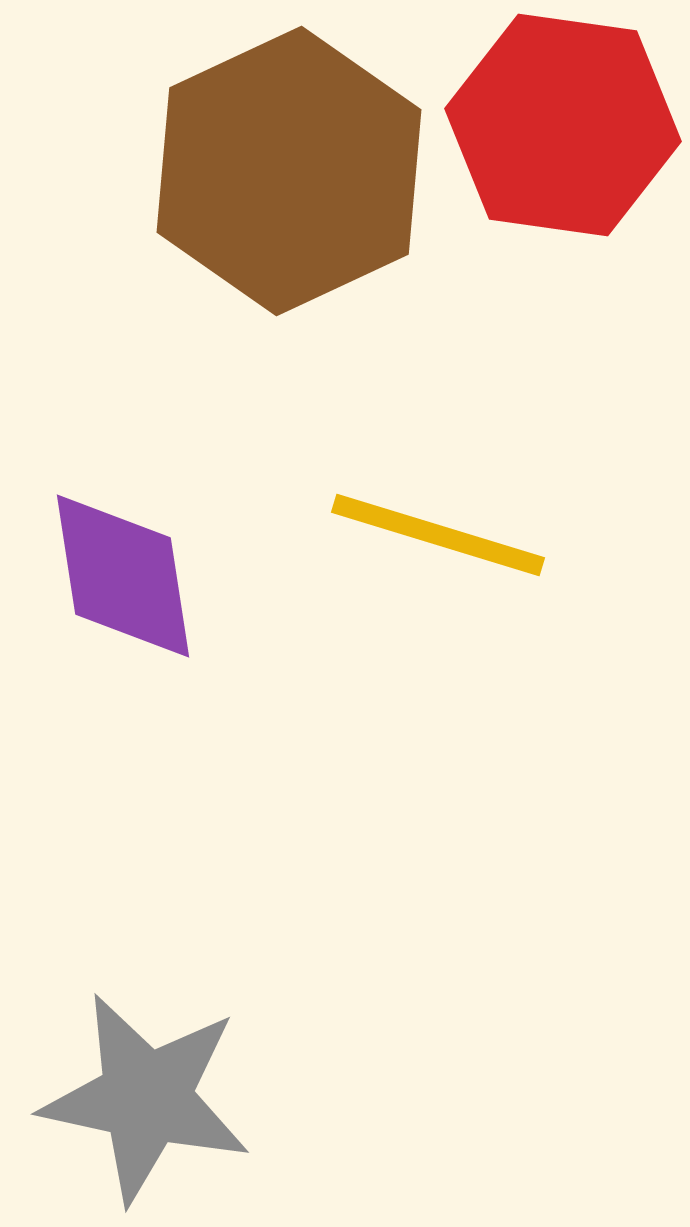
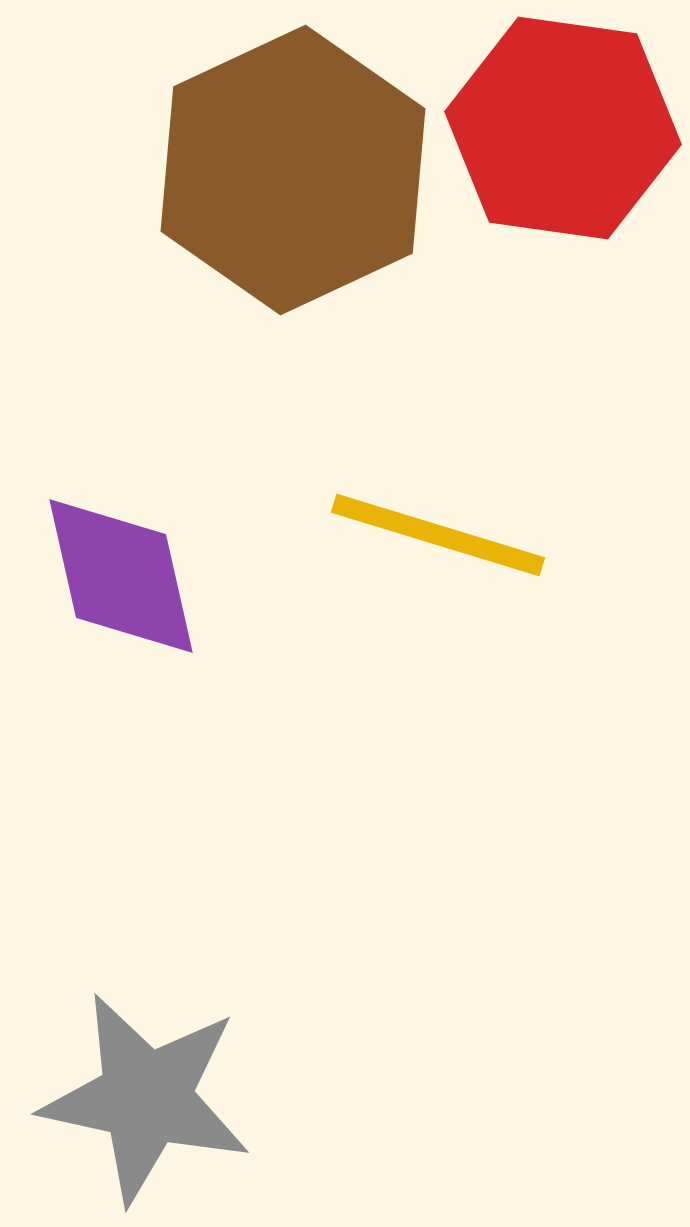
red hexagon: moved 3 px down
brown hexagon: moved 4 px right, 1 px up
purple diamond: moved 2 px left; rotated 4 degrees counterclockwise
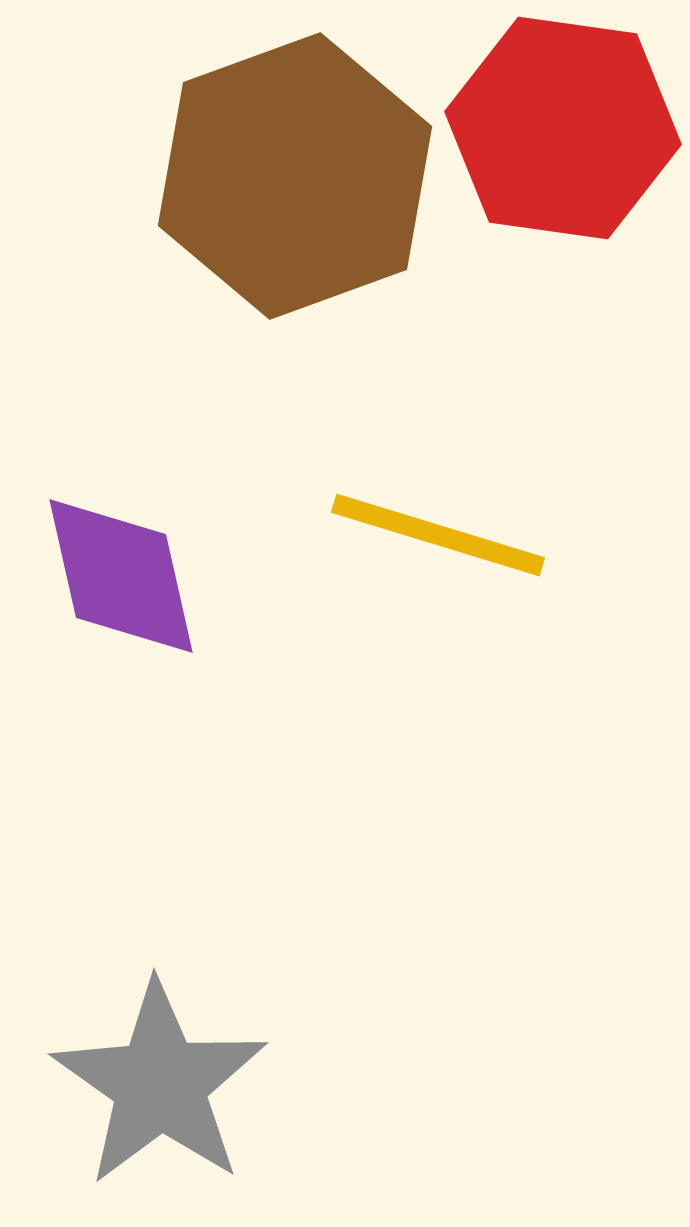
brown hexagon: moved 2 px right, 6 px down; rotated 5 degrees clockwise
gray star: moved 14 px right, 14 px up; rotated 23 degrees clockwise
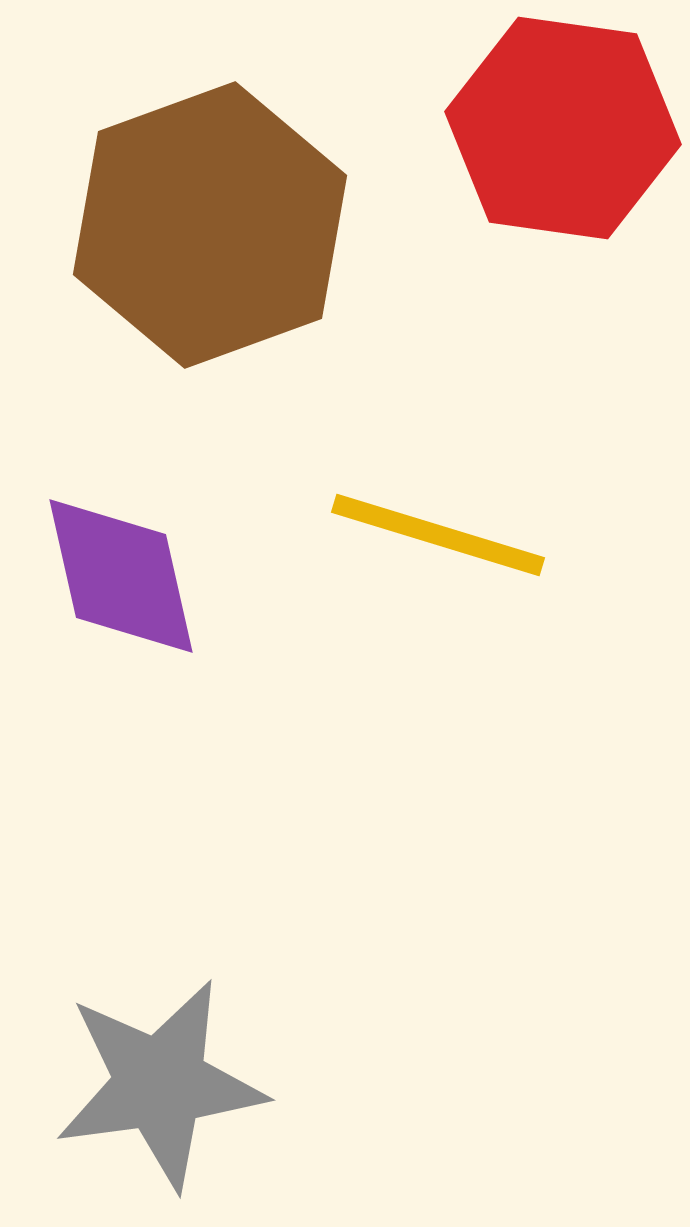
brown hexagon: moved 85 px left, 49 px down
gray star: rotated 29 degrees clockwise
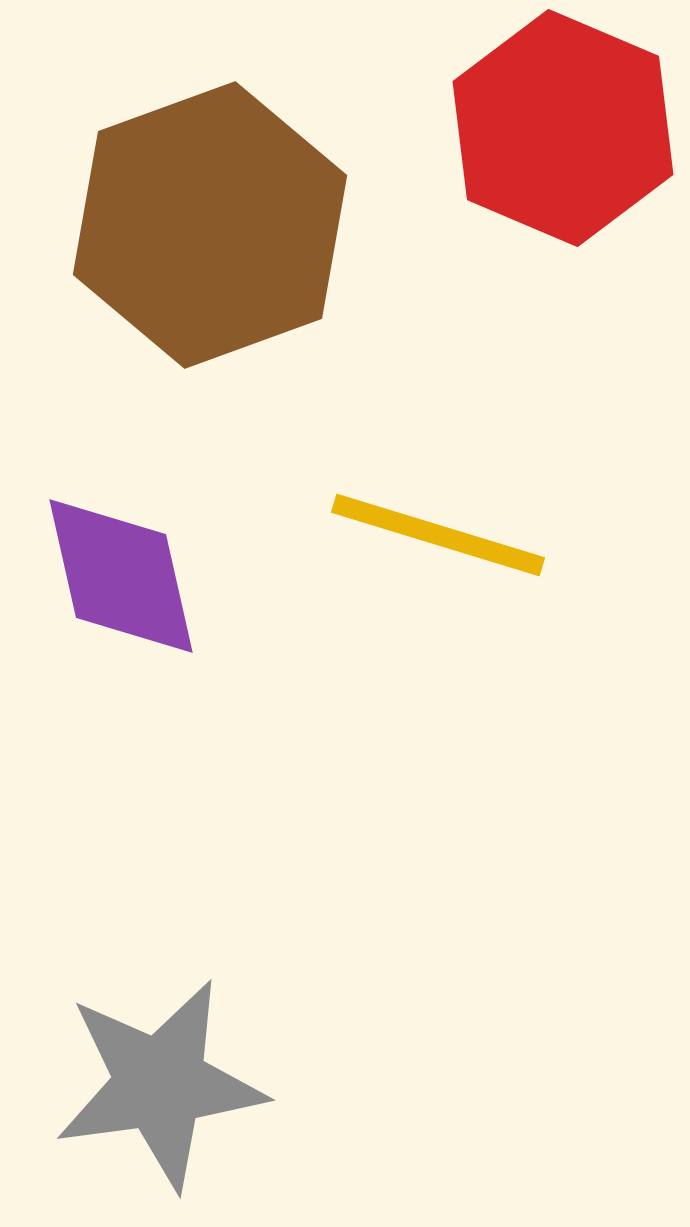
red hexagon: rotated 15 degrees clockwise
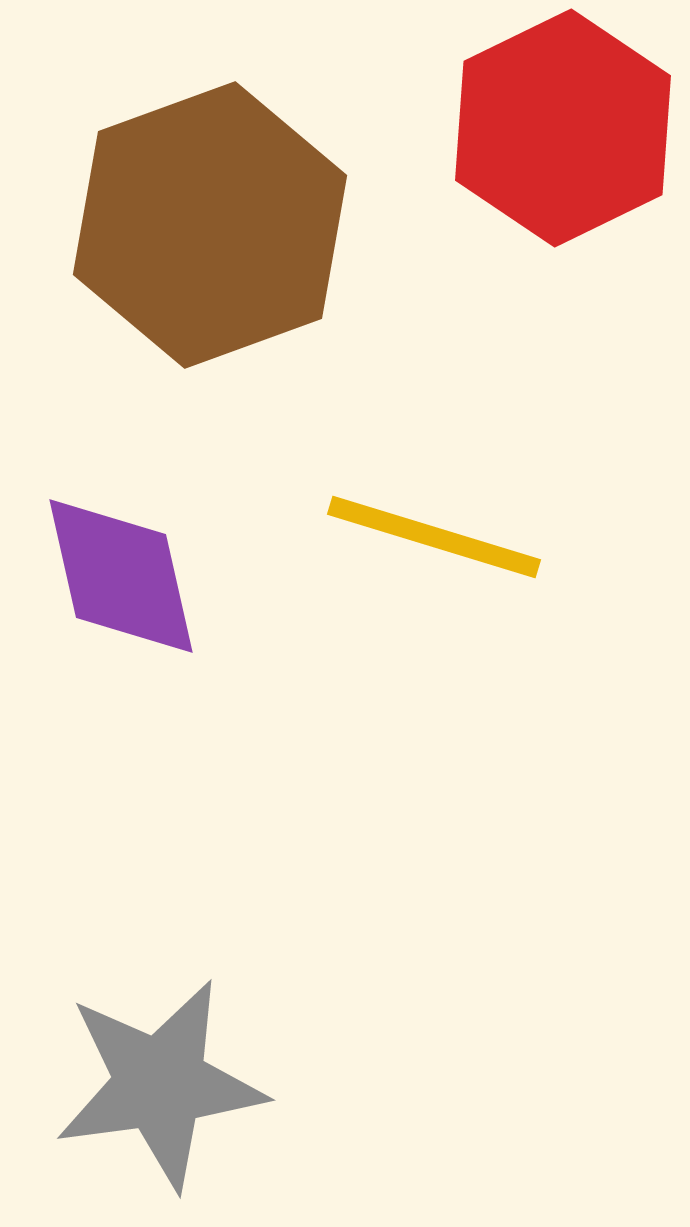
red hexagon: rotated 11 degrees clockwise
yellow line: moved 4 px left, 2 px down
